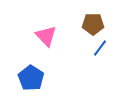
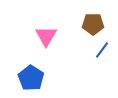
pink triangle: rotated 15 degrees clockwise
blue line: moved 2 px right, 2 px down
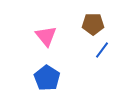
pink triangle: rotated 10 degrees counterclockwise
blue pentagon: moved 16 px right
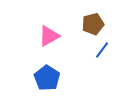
brown pentagon: rotated 15 degrees counterclockwise
pink triangle: moved 3 px right; rotated 40 degrees clockwise
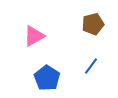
pink triangle: moved 15 px left
blue line: moved 11 px left, 16 px down
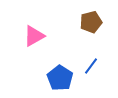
brown pentagon: moved 2 px left, 2 px up
blue pentagon: moved 13 px right
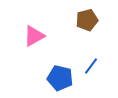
brown pentagon: moved 4 px left, 2 px up
blue pentagon: rotated 20 degrees counterclockwise
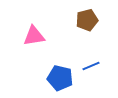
pink triangle: rotated 20 degrees clockwise
blue line: rotated 30 degrees clockwise
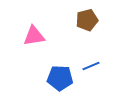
blue pentagon: rotated 10 degrees counterclockwise
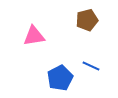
blue line: rotated 48 degrees clockwise
blue pentagon: rotated 30 degrees counterclockwise
